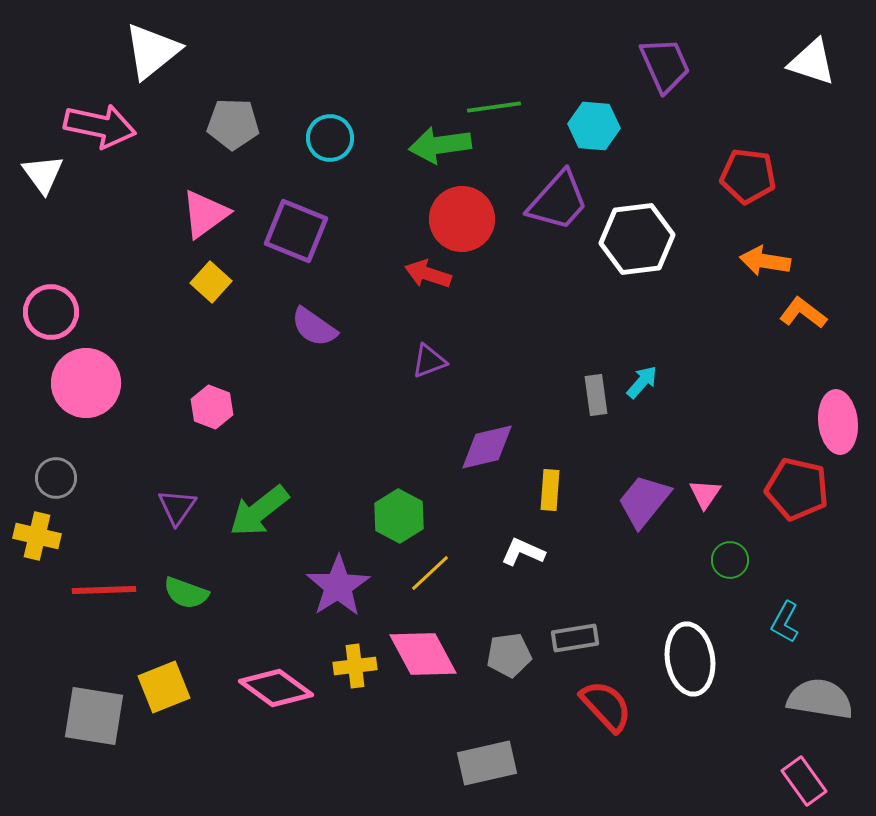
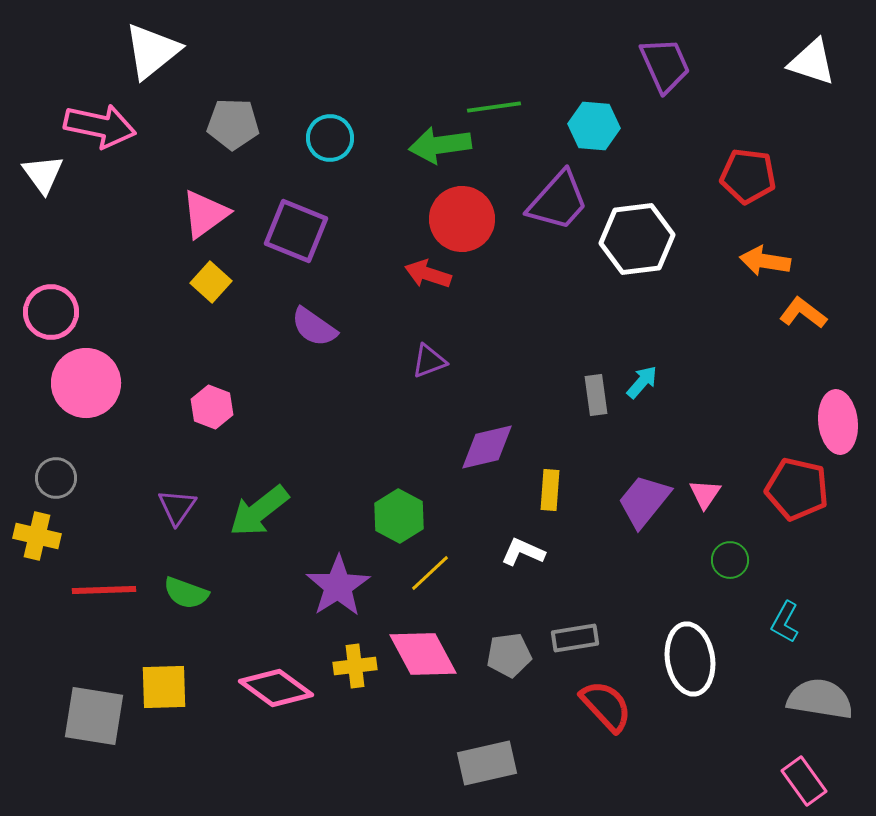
yellow square at (164, 687): rotated 20 degrees clockwise
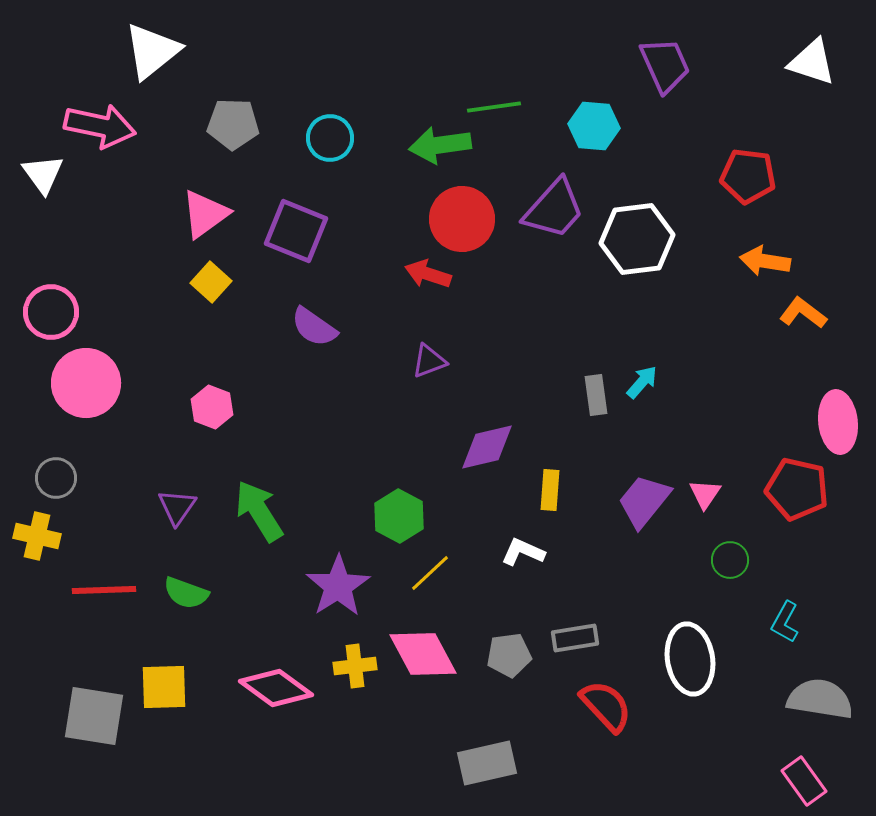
purple trapezoid at (558, 201): moved 4 px left, 8 px down
green arrow at (259, 511): rotated 96 degrees clockwise
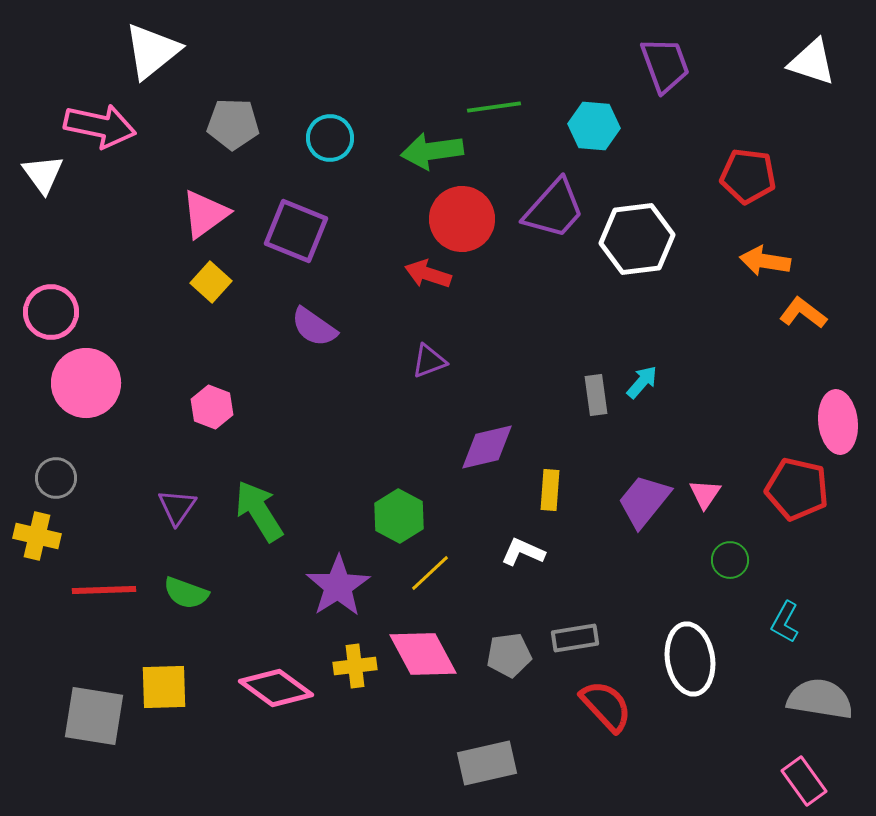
purple trapezoid at (665, 65): rotated 4 degrees clockwise
green arrow at (440, 145): moved 8 px left, 6 px down
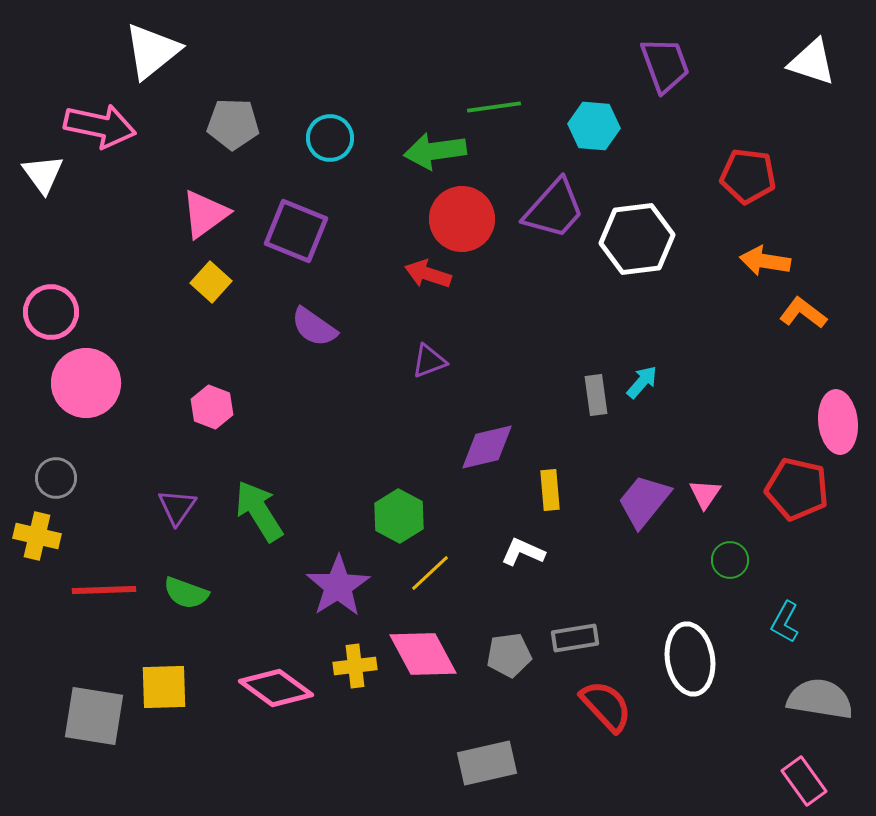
green arrow at (432, 151): moved 3 px right
yellow rectangle at (550, 490): rotated 9 degrees counterclockwise
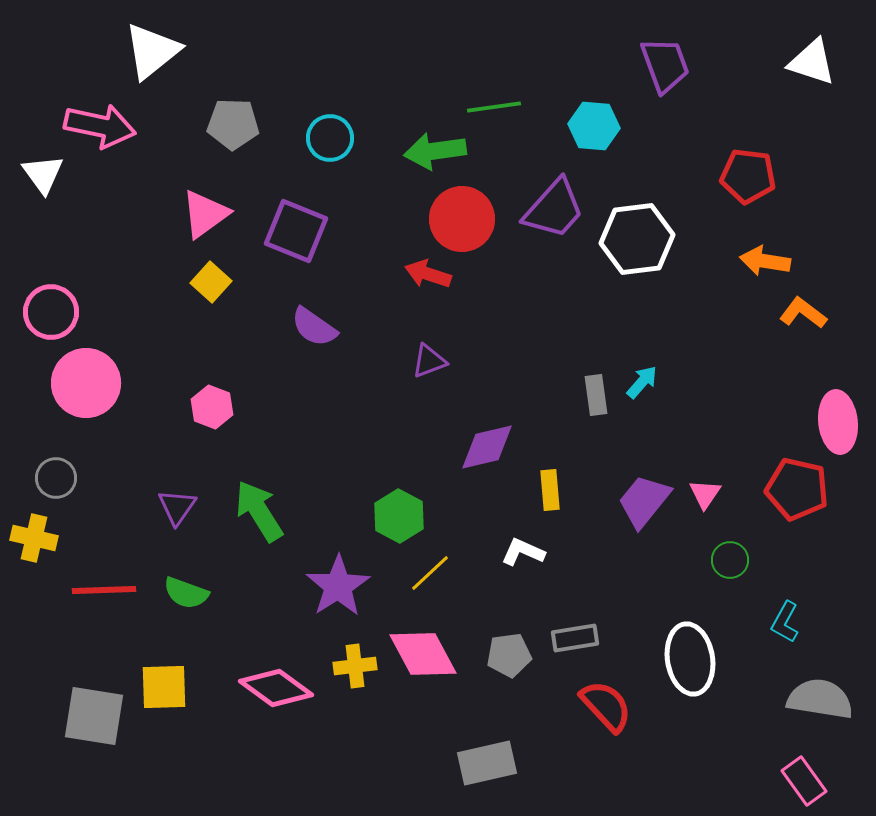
yellow cross at (37, 536): moved 3 px left, 2 px down
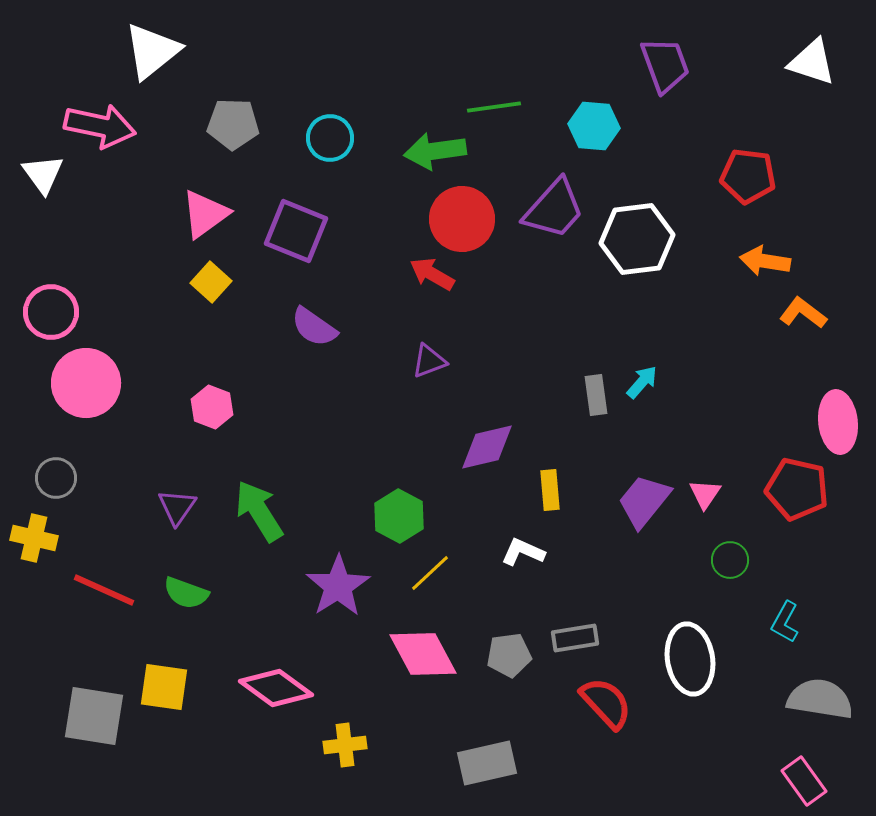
red arrow at (428, 274): moved 4 px right; rotated 12 degrees clockwise
red line at (104, 590): rotated 26 degrees clockwise
yellow cross at (355, 666): moved 10 px left, 79 px down
yellow square at (164, 687): rotated 10 degrees clockwise
red semicircle at (606, 706): moved 3 px up
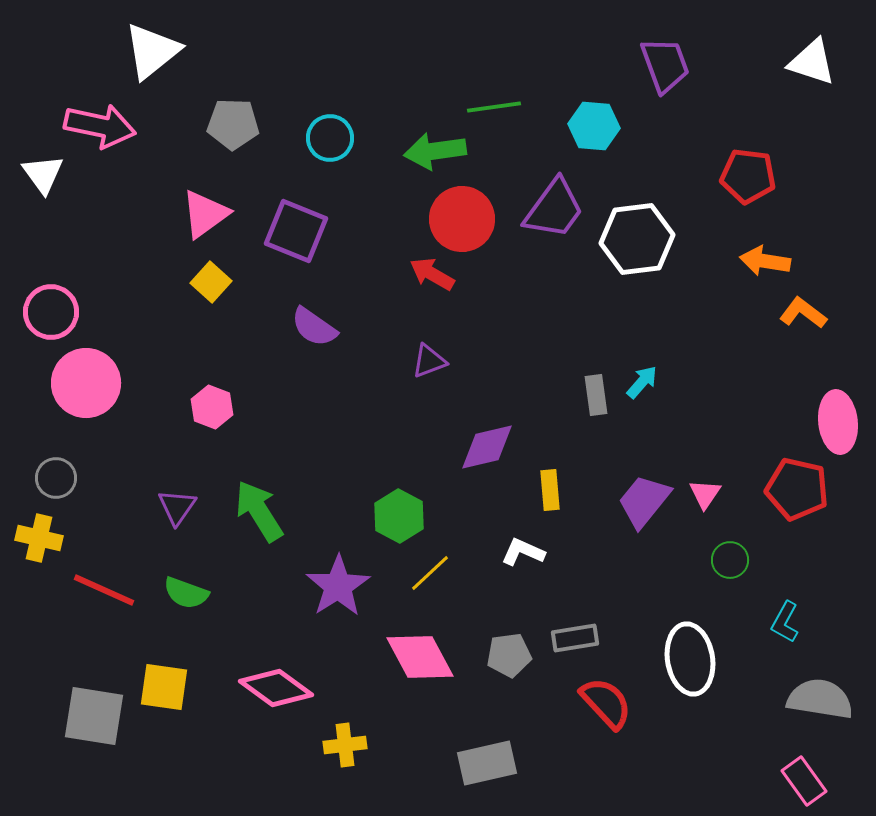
purple trapezoid at (554, 209): rotated 6 degrees counterclockwise
yellow cross at (34, 538): moved 5 px right
pink diamond at (423, 654): moved 3 px left, 3 px down
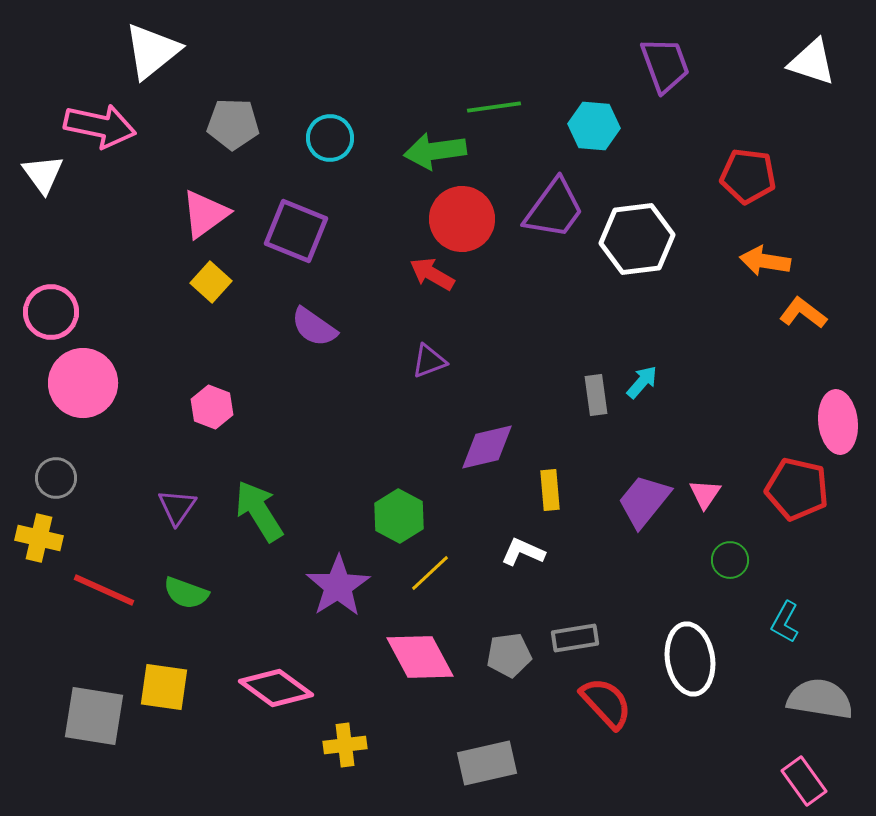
pink circle at (86, 383): moved 3 px left
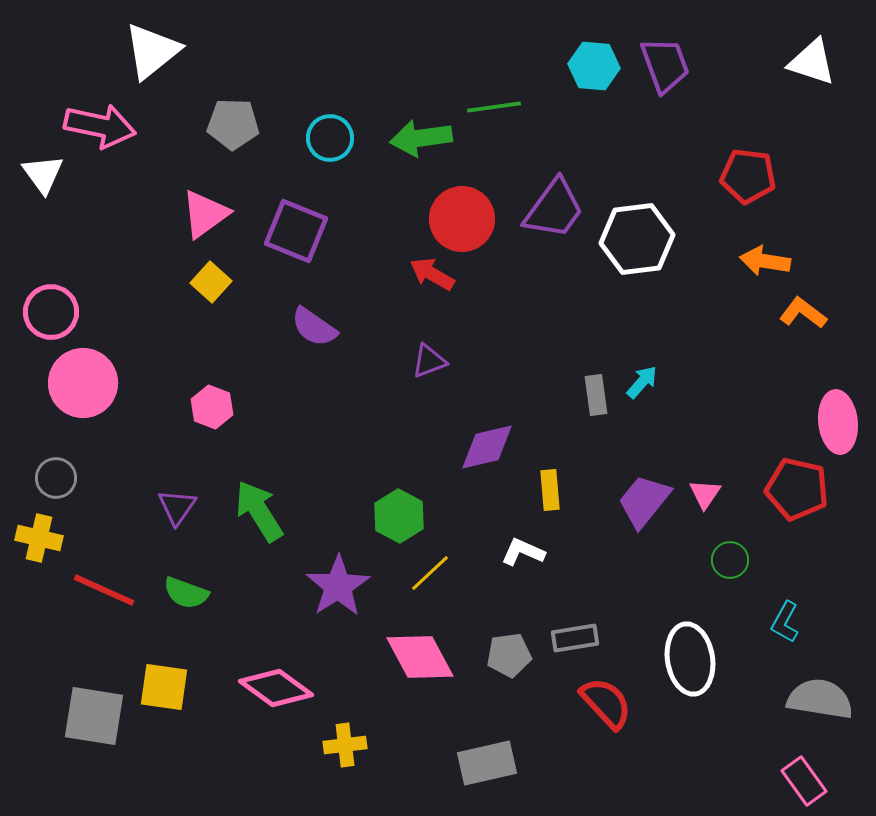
cyan hexagon at (594, 126): moved 60 px up
green arrow at (435, 151): moved 14 px left, 13 px up
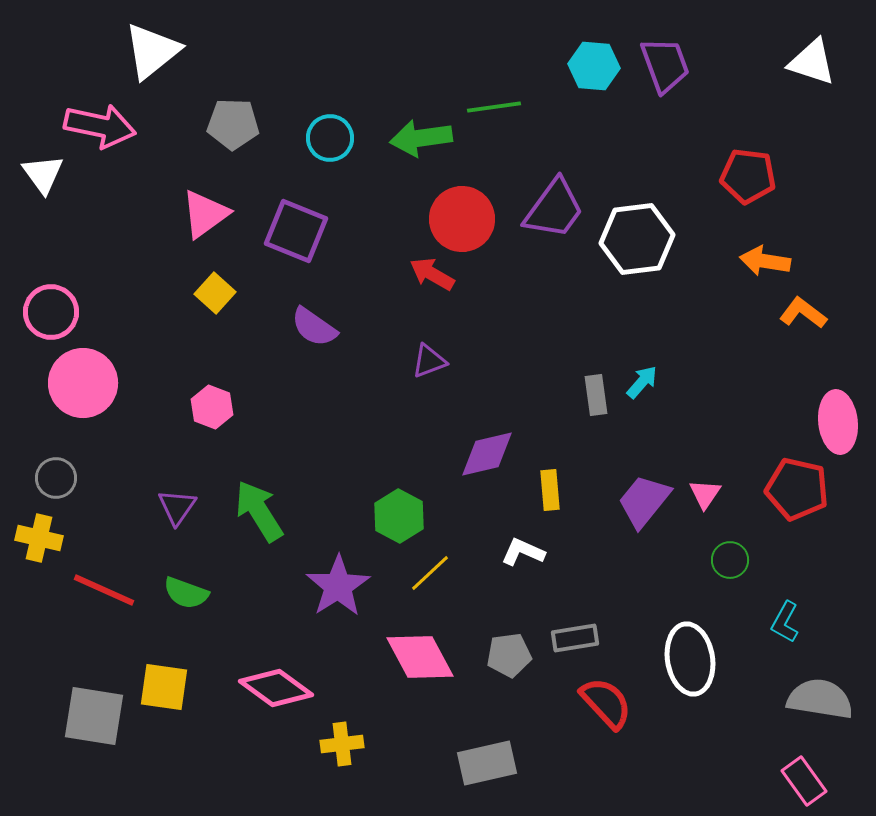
yellow square at (211, 282): moved 4 px right, 11 px down
purple diamond at (487, 447): moved 7 px down
yellow cross at (345, 745): moved 3 px left, 1 px up
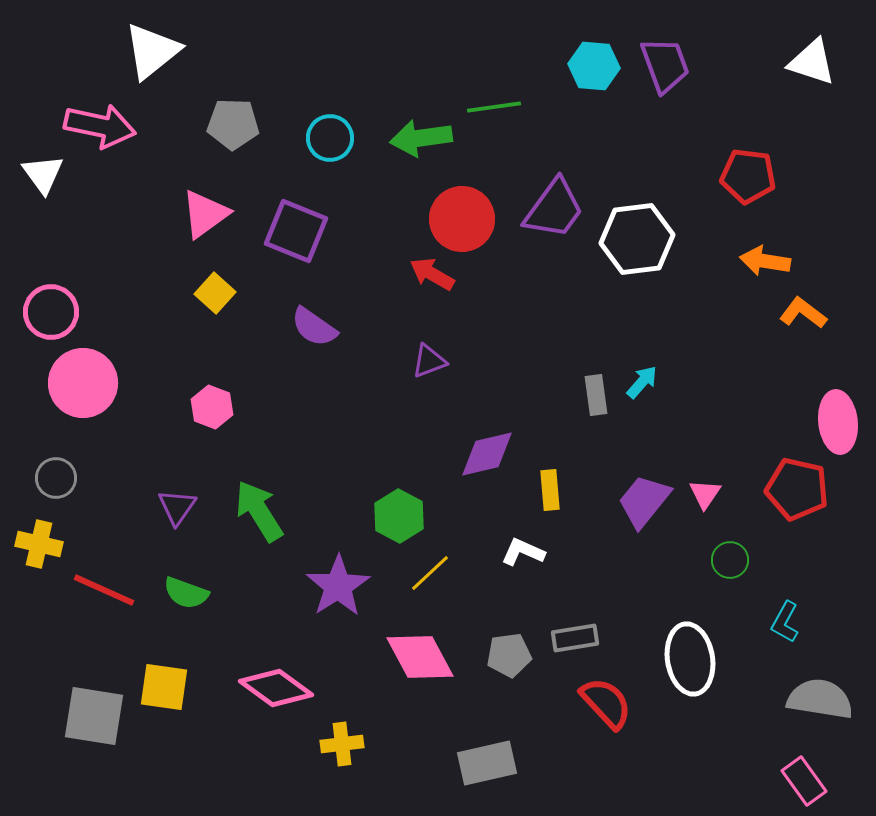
yellow cross at (39, 538): moved 6 px down
